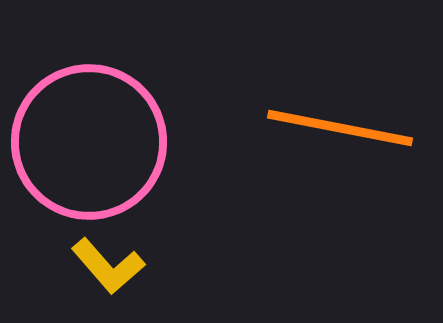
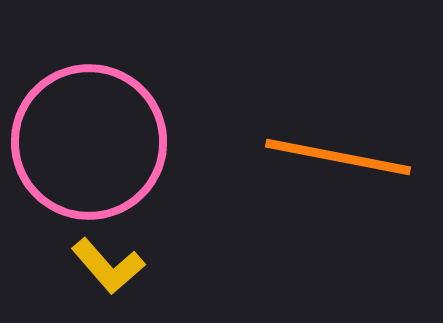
orange line: moved 2 px left, 29 px down
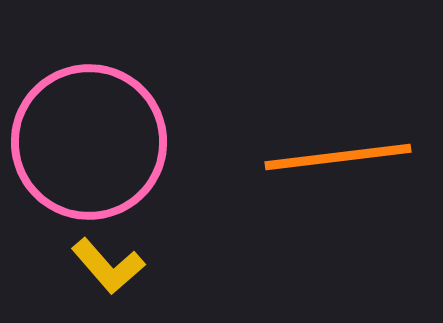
orange line: rotated 18 degrees counterclockwise
